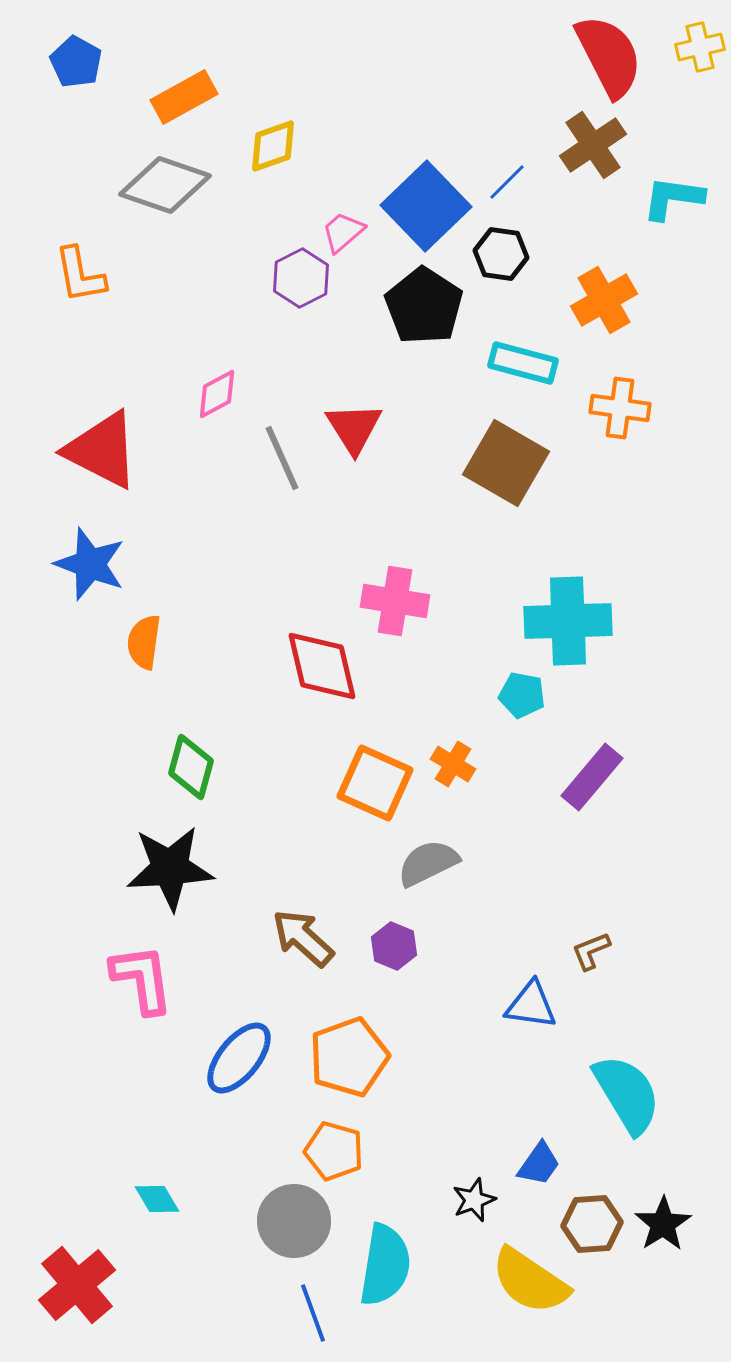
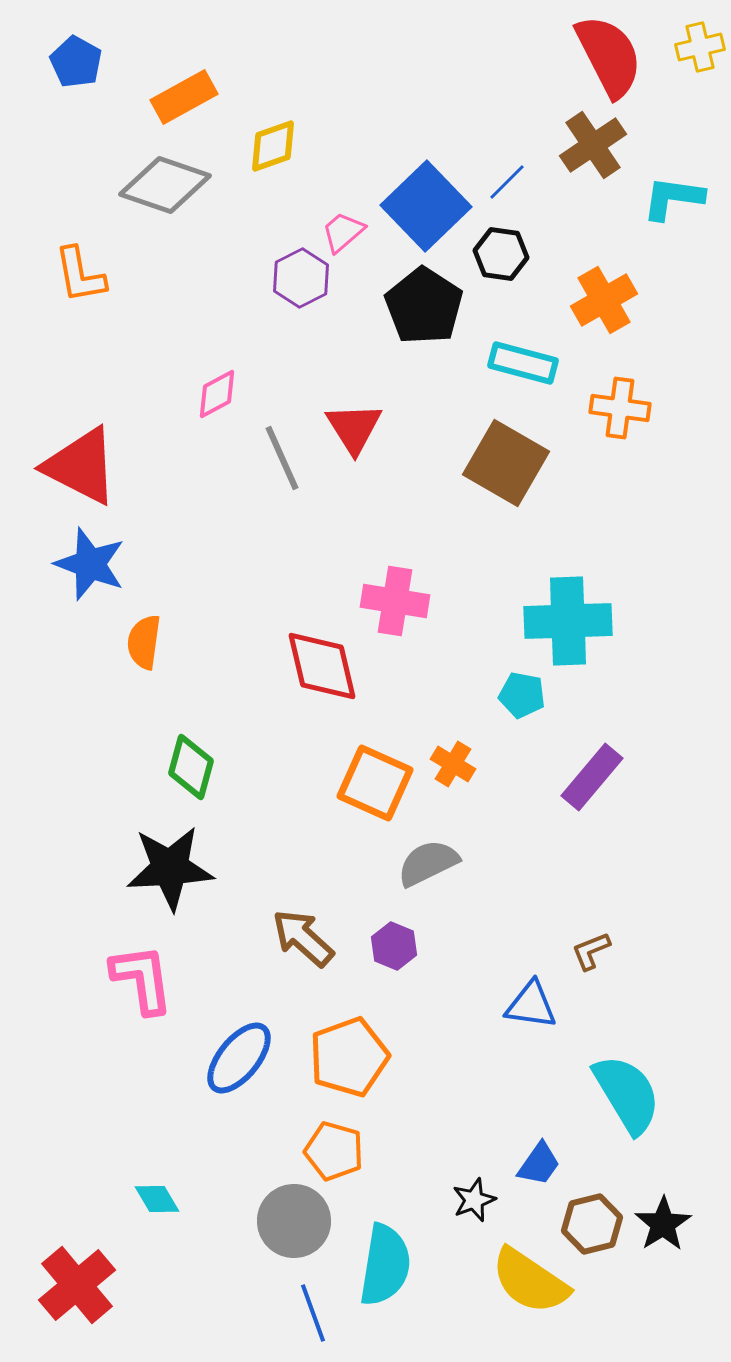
red triangle at (102, 450): moved 21 px left, 16 px down
brown hexagon at (592, 1224): rotated 10 degrees counterclockwise
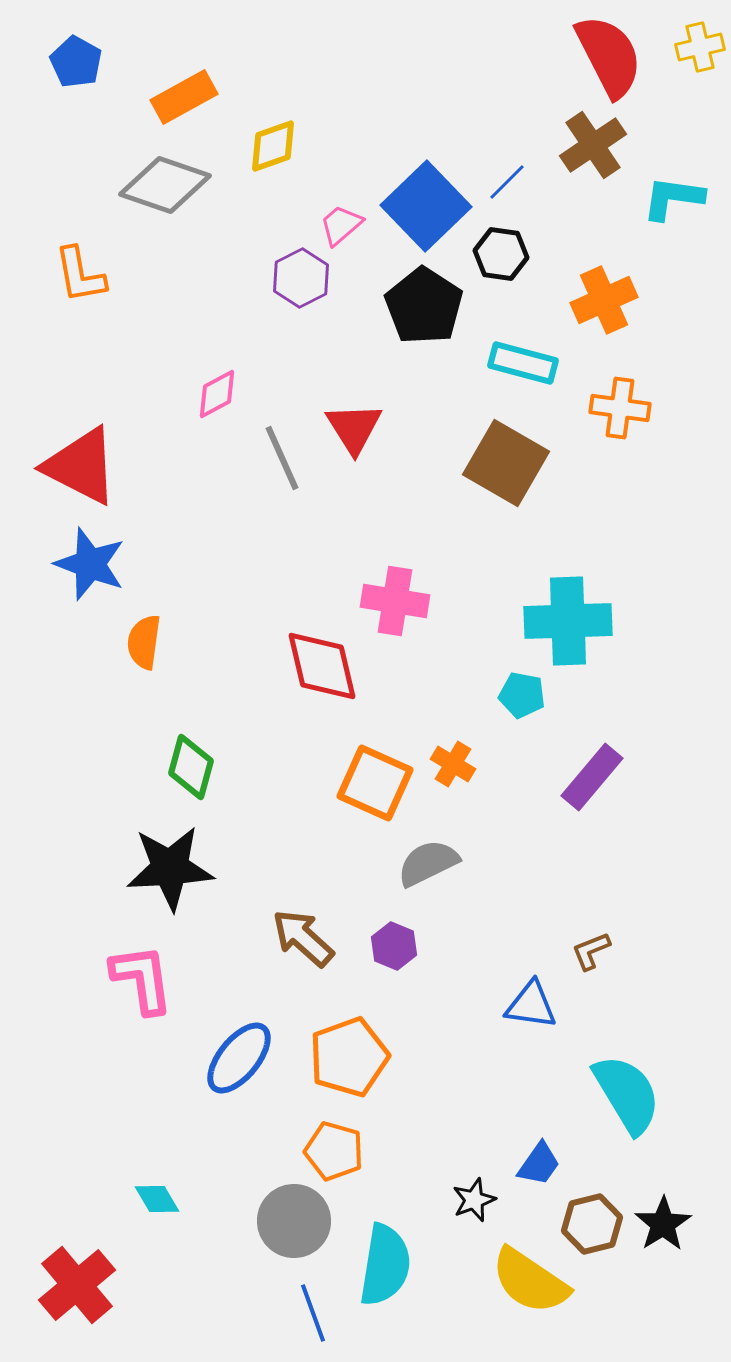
pink trapezoid at (343, 232): moved 2 px left, 7 px up
orange cross at (604, 300): rotated 6 degrees clockwise
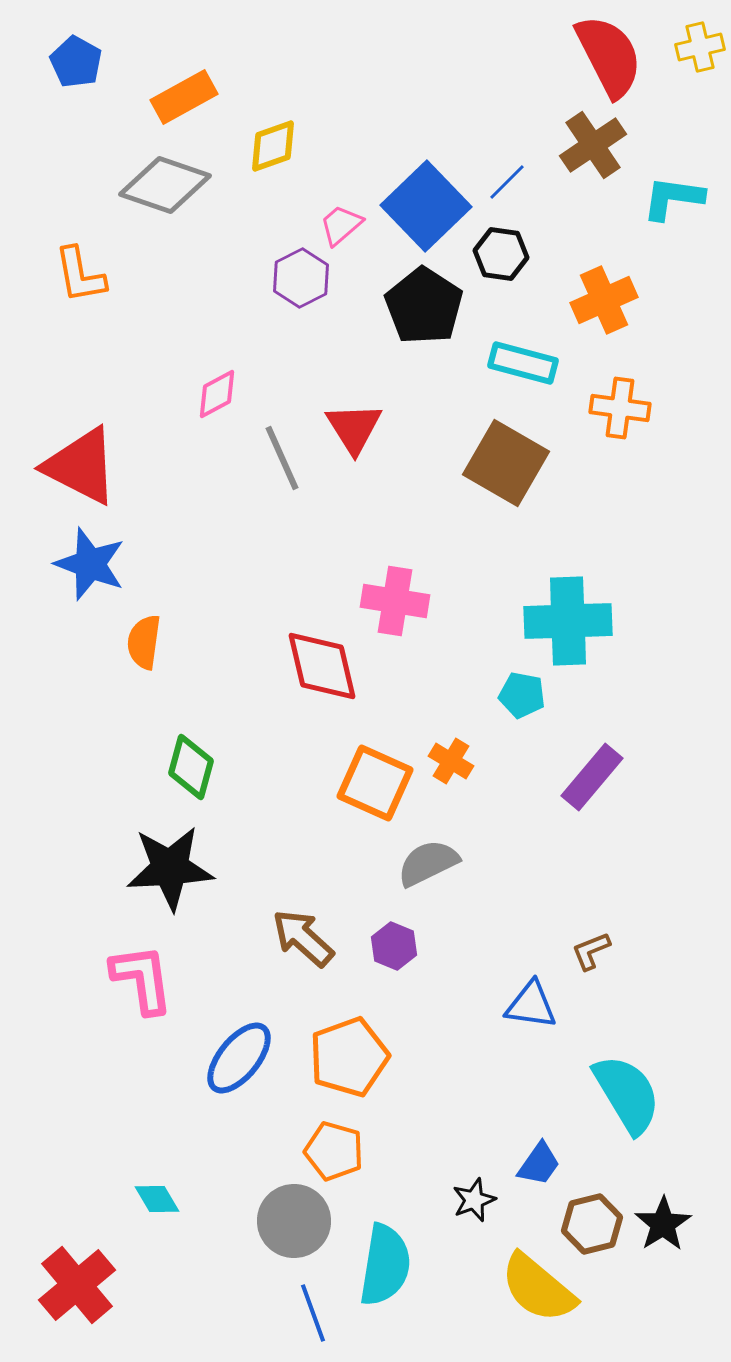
orange cross at (453, 764): moved 2 px left, 3 px up
yellow semicircle at (530, 1281): moved 8 px right, 7 px down; rotated 6 degrees clockwise
